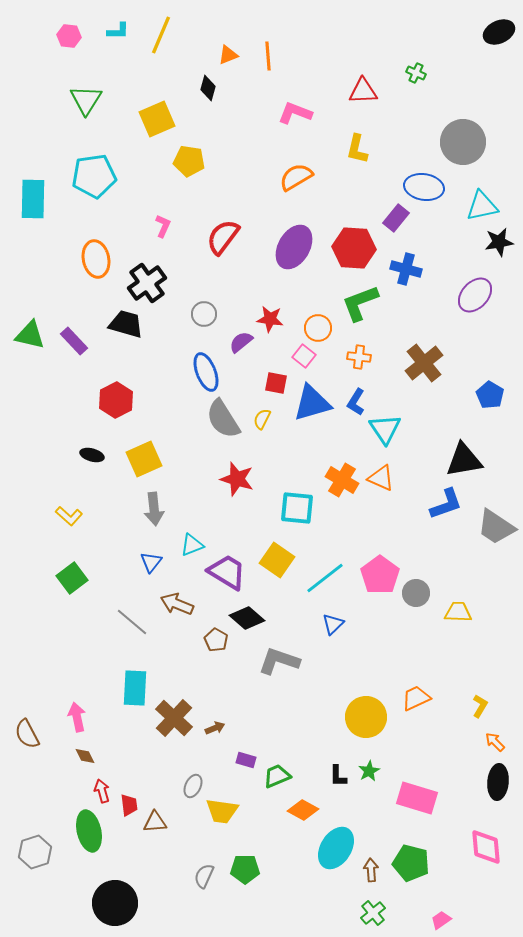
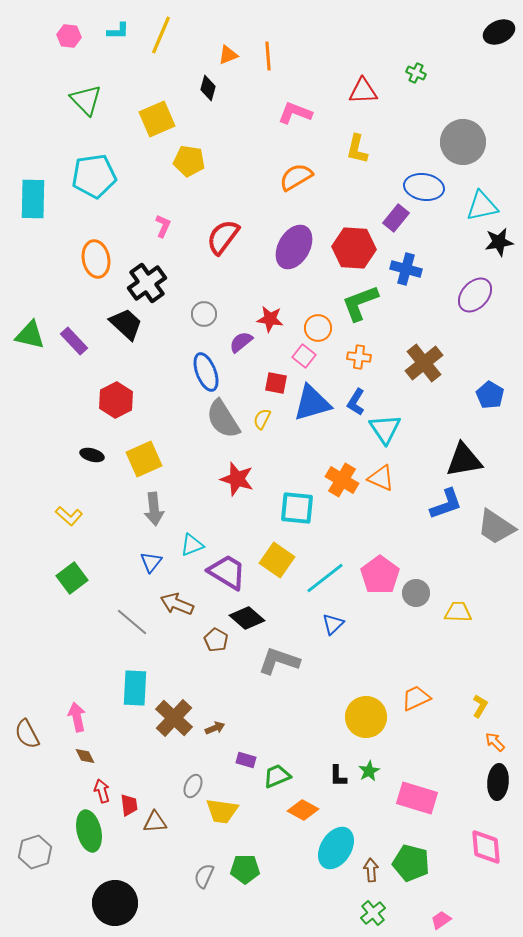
green triangle at (86, 100): rotated 16 degrees counterclockwise
black trapezoid at (126, 324): rotated 27 degrees clockwise
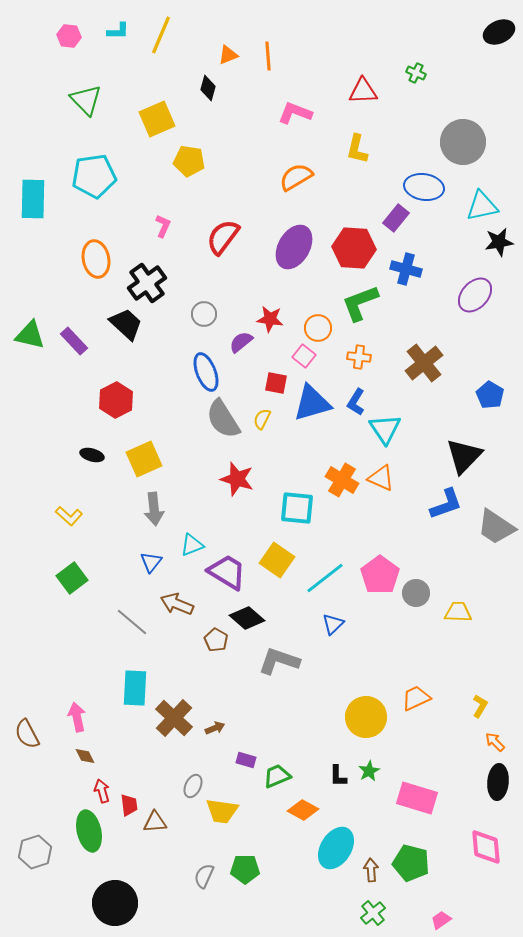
black triangle at (464, 460): moved 4 px up; rotated 36 degrees counterclockwise
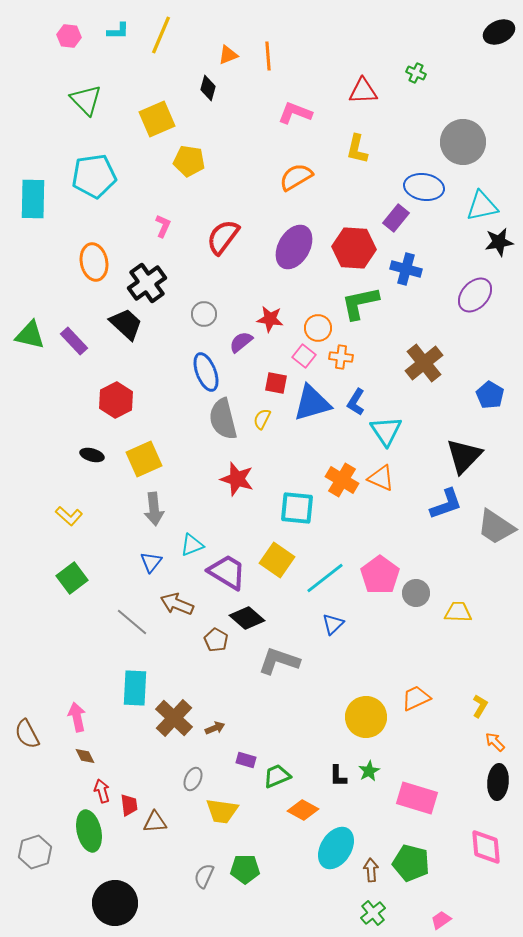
orange ellipse at (96, 259): moved 2 px left, 3 px down
green L-shape at (360, 303): rotated 9 degrees clockwise
orange cross at (359, 357): moved 18 px left
gray semicircle at (223, 419): rotated 18 degrees clockwise
cyan triangle at (385, 429): moved 1 px right, 2 px down
gray ellipse at (193, 786): moved 7 px up
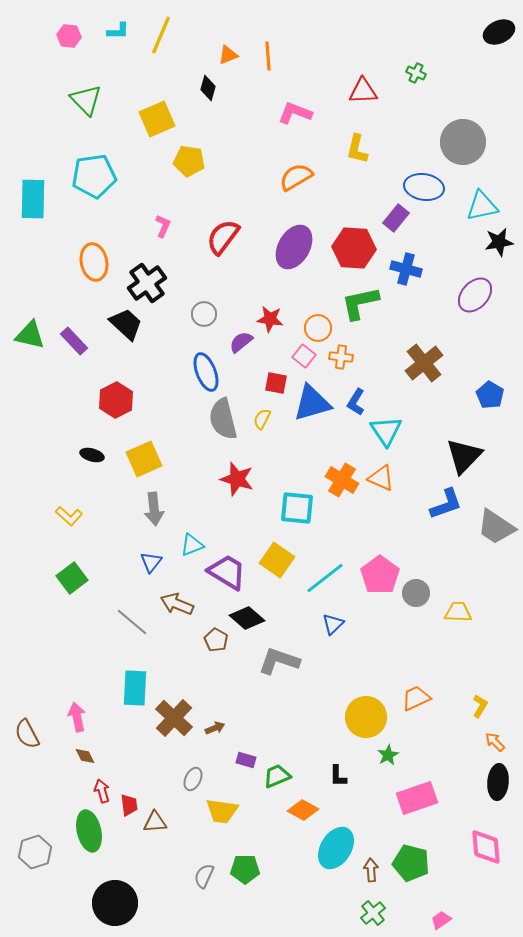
green star at (369, 771): moved 19 px right, 16 px up
pink rectangle at (417, 798): rotated 36 degrees counterclockwise
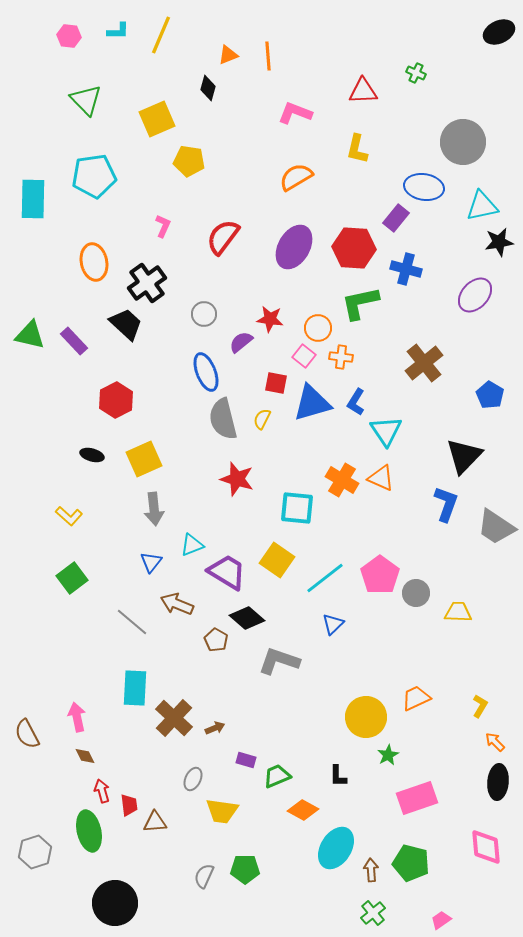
blue L-shape at (446, 504): rotated 51 degrees counterclockwise
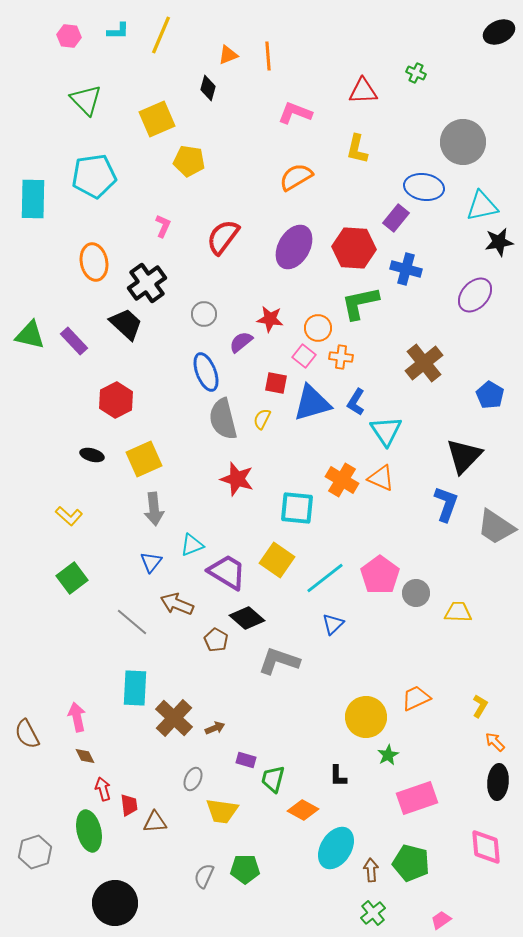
green trapezoid at (277, 776): moved 4 px left, 3 px down; rotated 52 degrees counterclockwise
red arrow at (102, 791): moved 1 px right, 2 px up
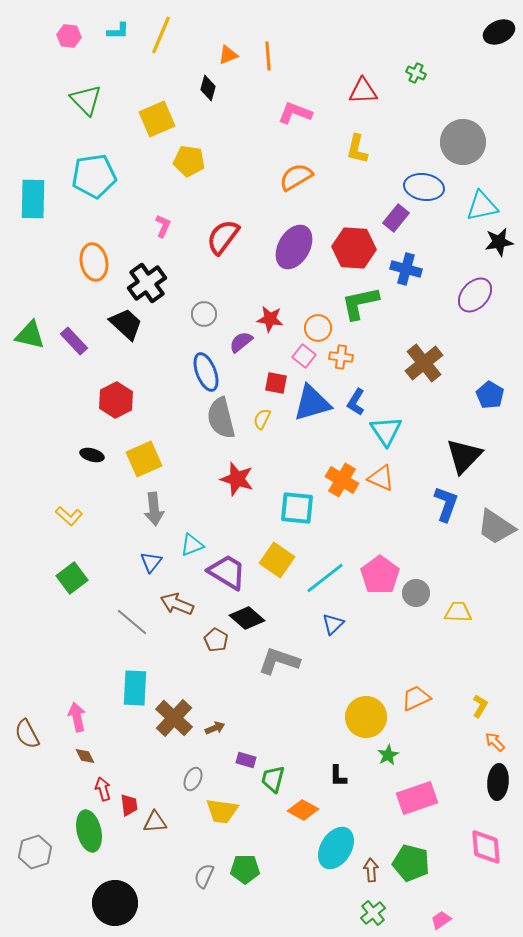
gray semicircle at (223, 419): moved 2 px left, 1 px up
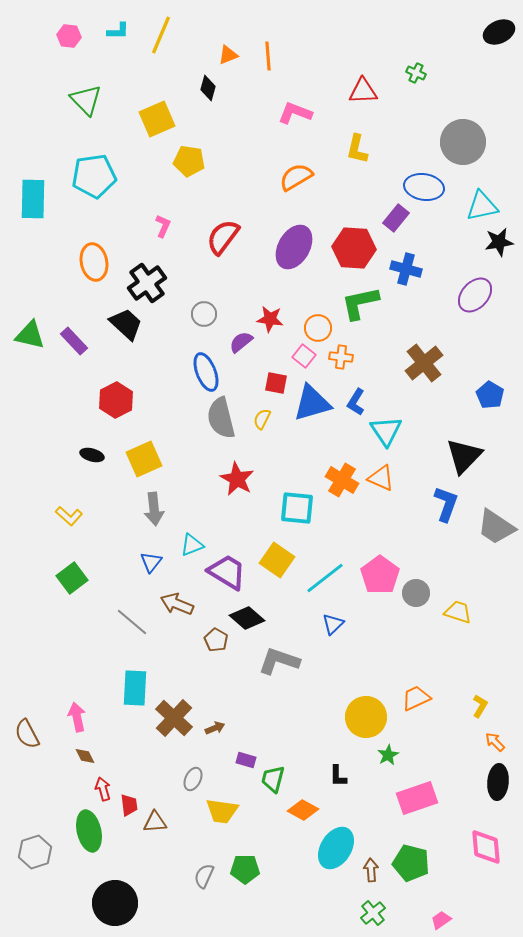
red star at (237, 479): rotated 12 degrees clockwise
yellow trapezoid at (458, 612): rotated 16 degrees clockwise
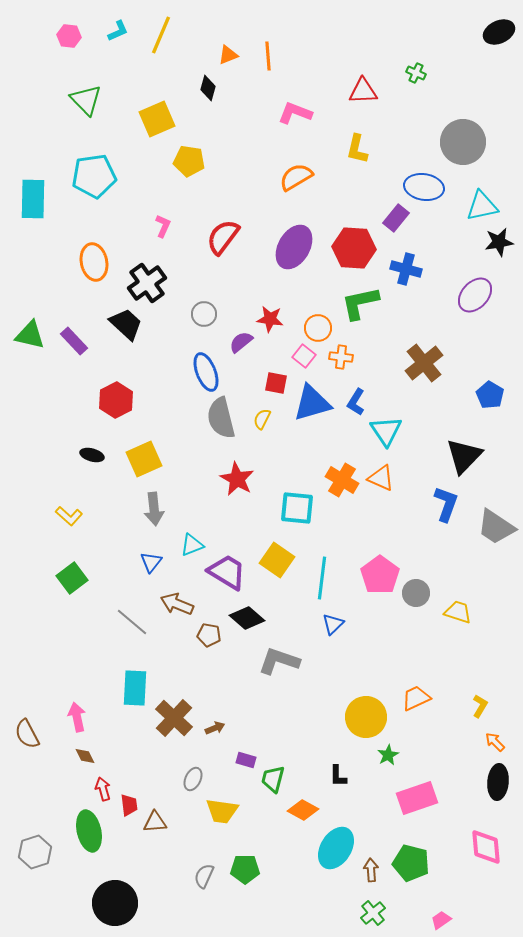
cyan L-shape at (118, 31): rotated 25 degrees counterclockwise
cyan line at (325, 578): moved 3 px left; rotated 45 degrees counterclockwise
brown pentagon at (216, 640): moved 7 px left, 5 px up; rotated 20 degrees counterclockwise
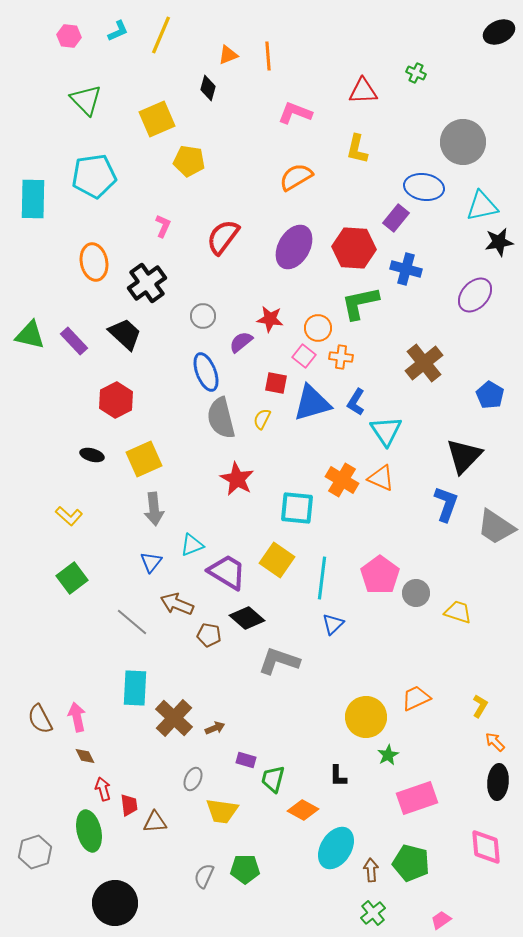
gray circle at (204, 314): moved 1 px left, 2 px down
black trapezoid at (126, 324): moved 1 px left, 10 px down
brown semicircle at (27, 734): moved 13 px right, 15 px up
